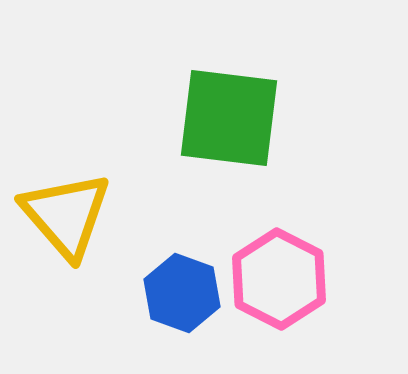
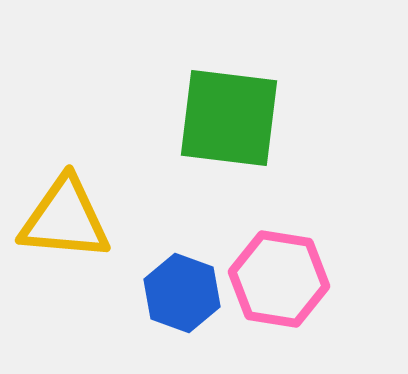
yellow triangle: moved 1 px left, 4 px down; rotated 44 degrees counterclockwise
pink hexagon: rotated 18 degrees counterclockwise
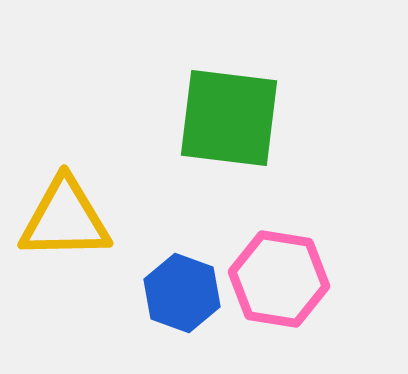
yellow triangle: rotated 6 degrees counterclockwise
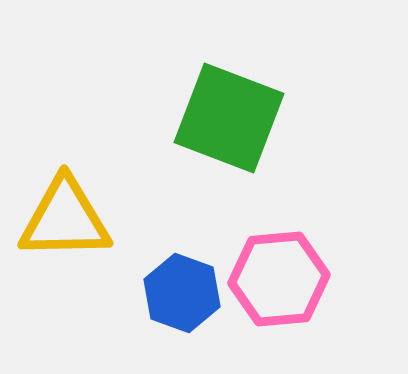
green square: rotated 14 degrees clockwise
pink hexagon: rotated 14 degrees counterclockwise
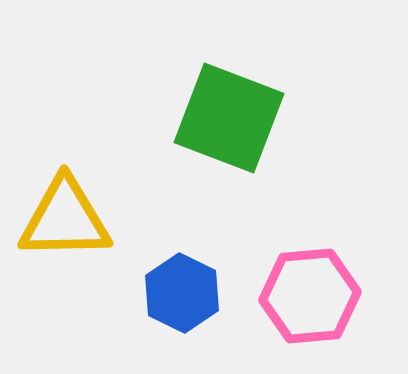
pink hexagon: moved 31 px right, 17 px down
blue hexagon: rotated 6 degrees clockwise
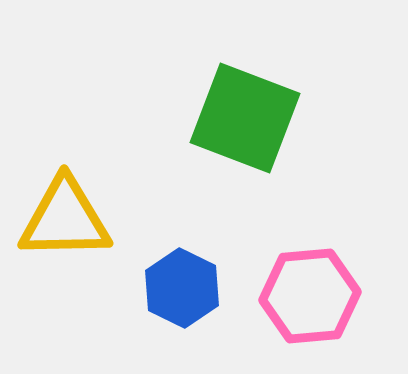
green square: moved 16 px right
blue hexagon: moved 5 px up
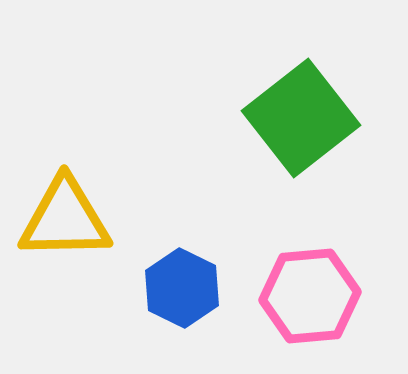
green square: moved 56 px right; rotated 31 degrees clockwise
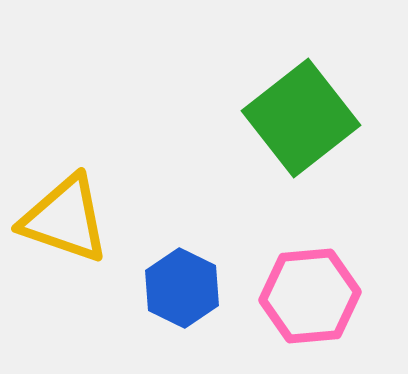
yellow triangle: rotated 20 degrees clockwise
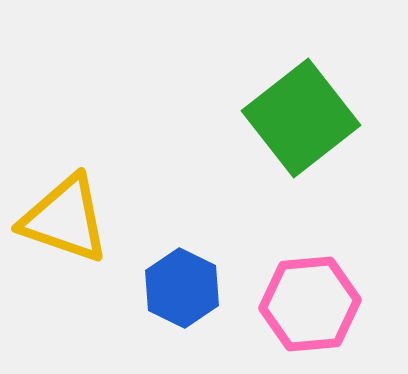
pink hexagon: moved 8 px down
